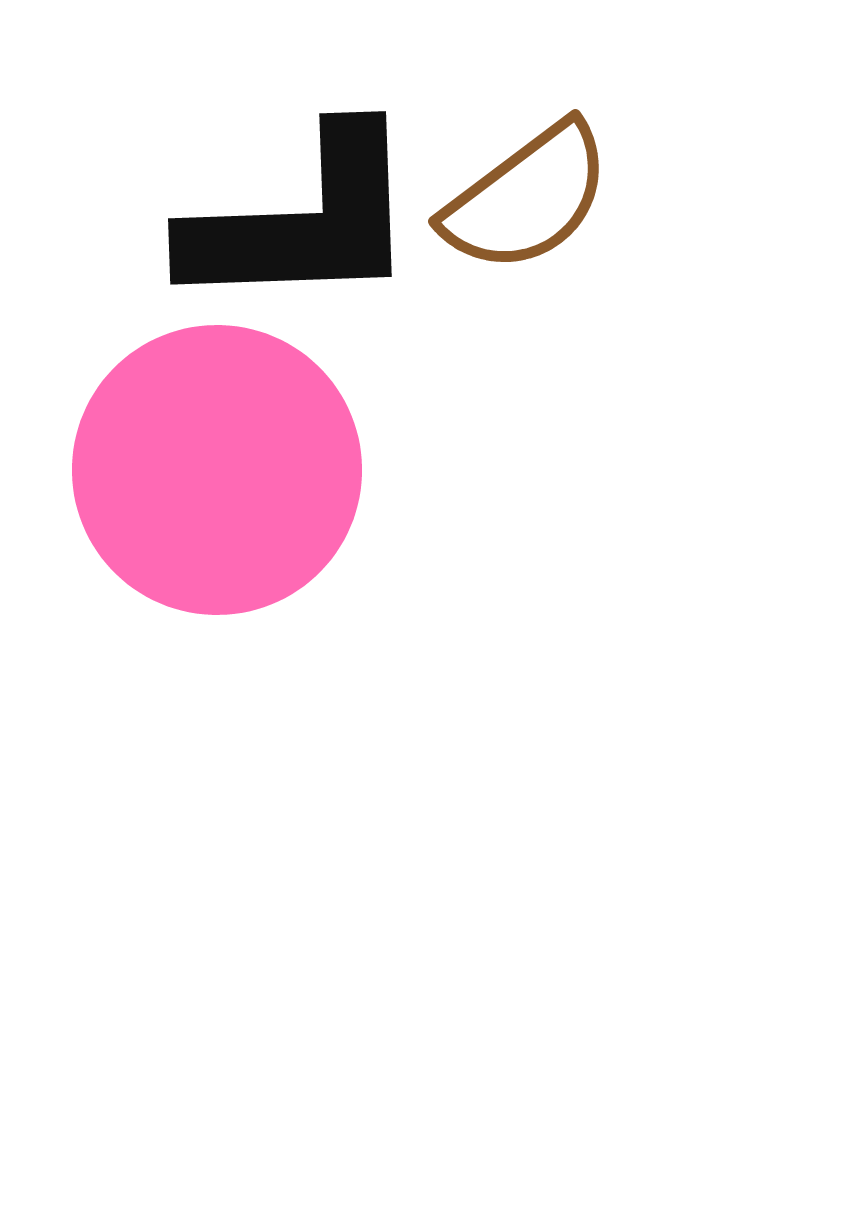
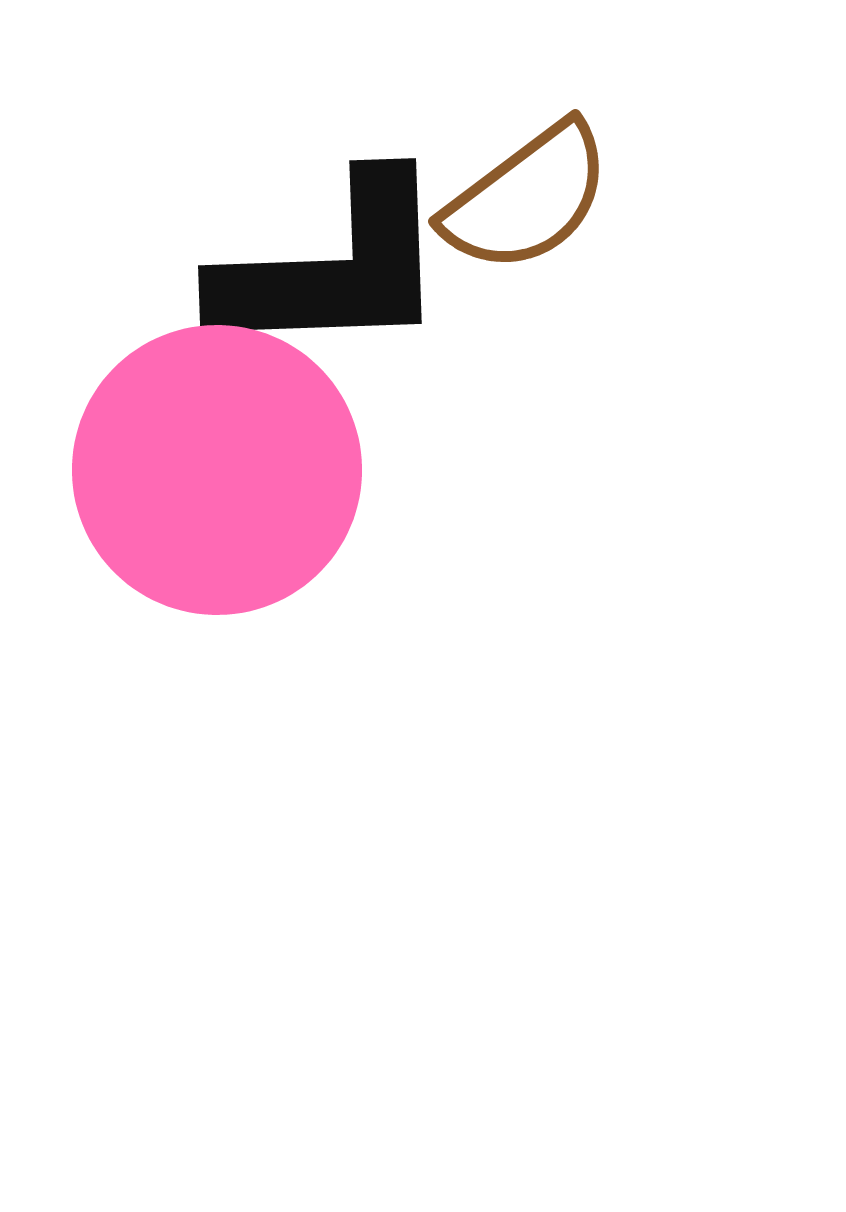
black L-shape: moved 30 px right, 47 px down
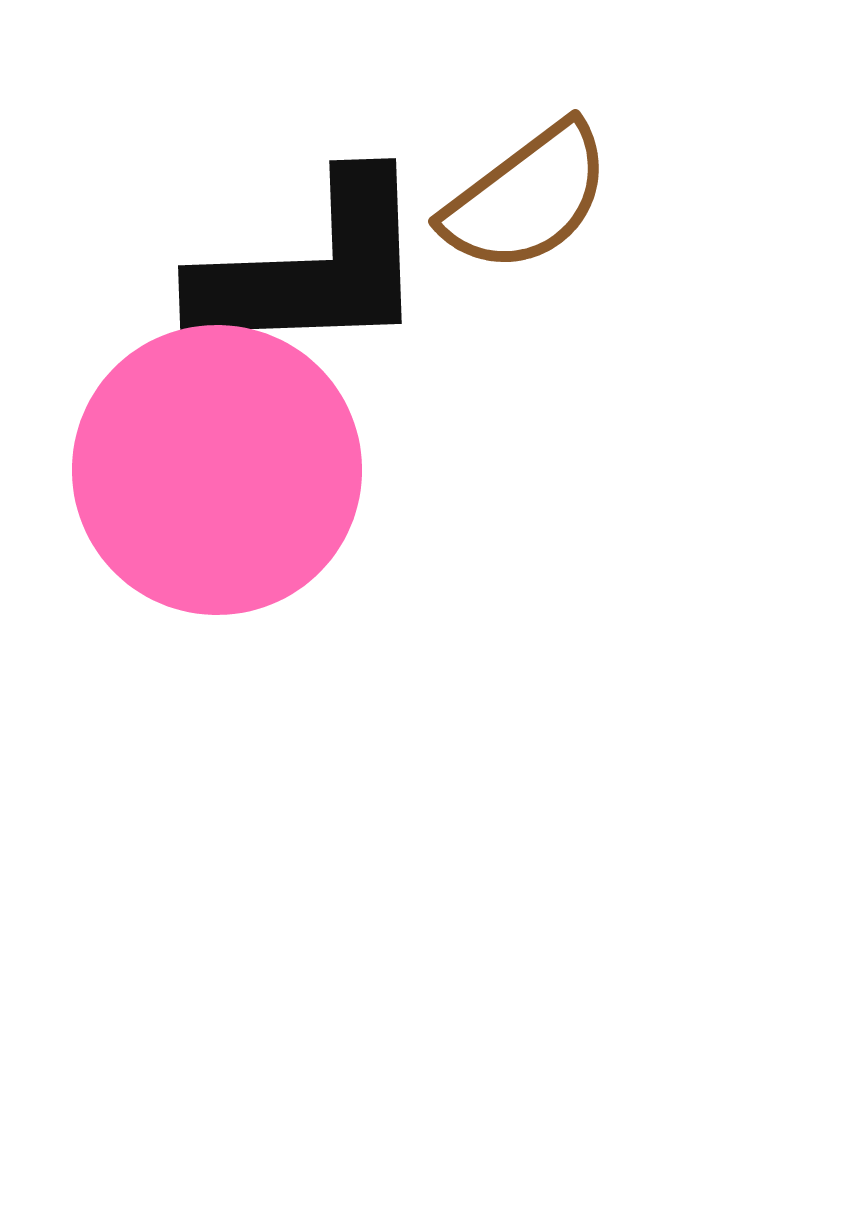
black L-shape: moved 20 px left
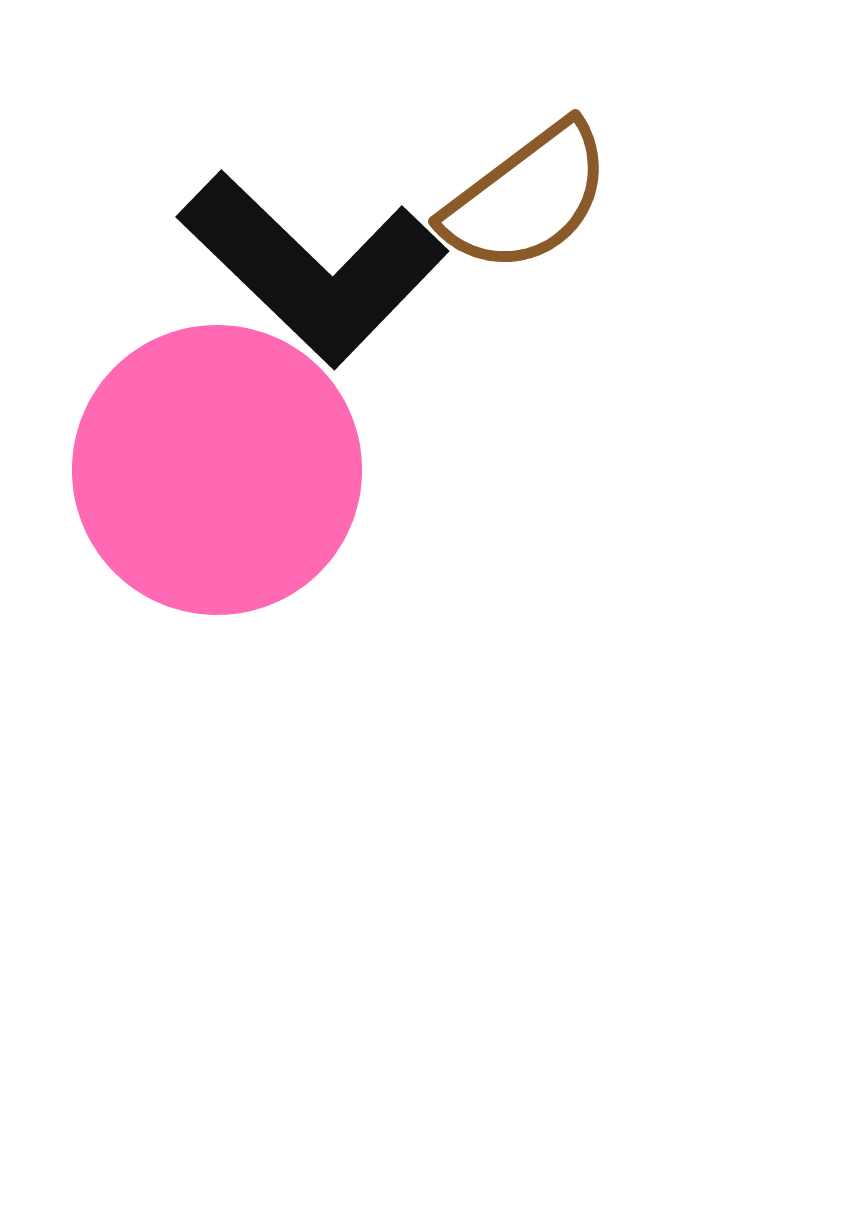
black L-shape: rotated 46 degrees clockwise
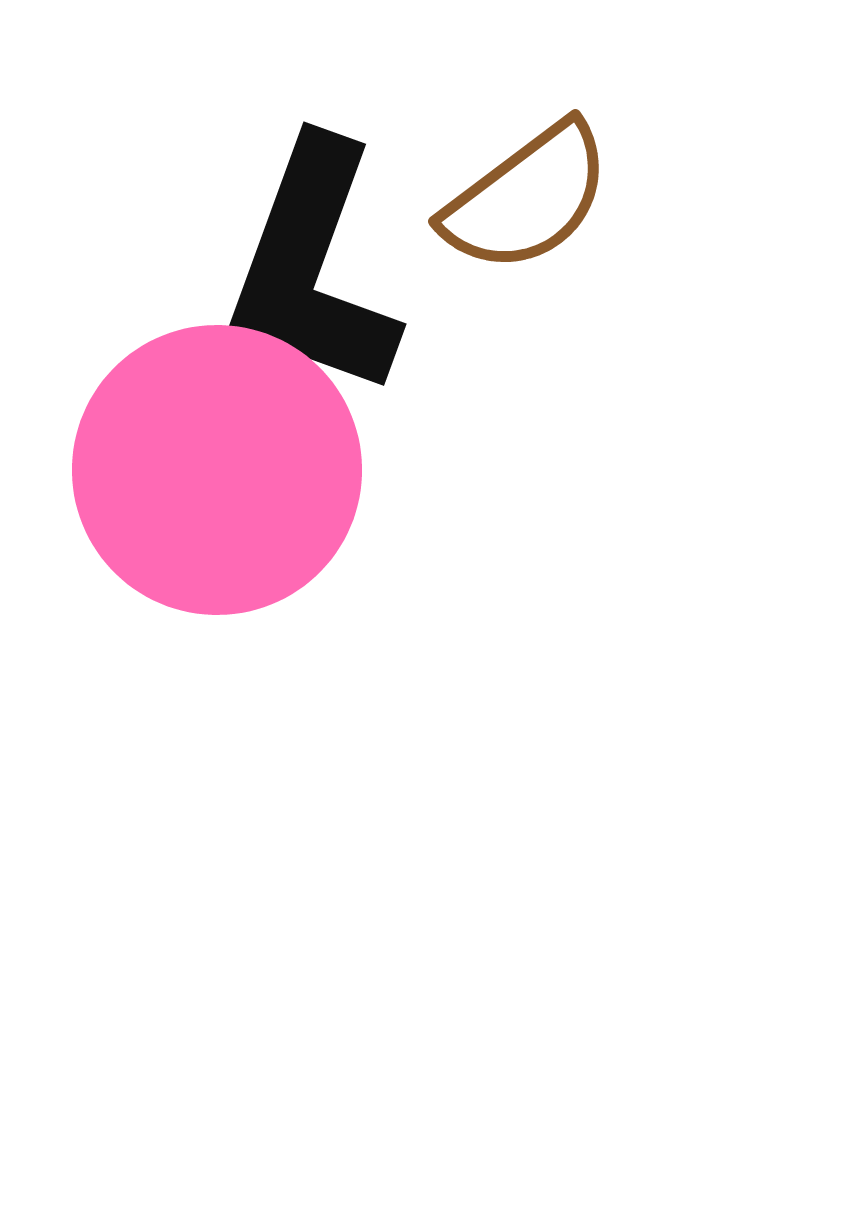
black L-shape: rotated 66 degrees clockwise
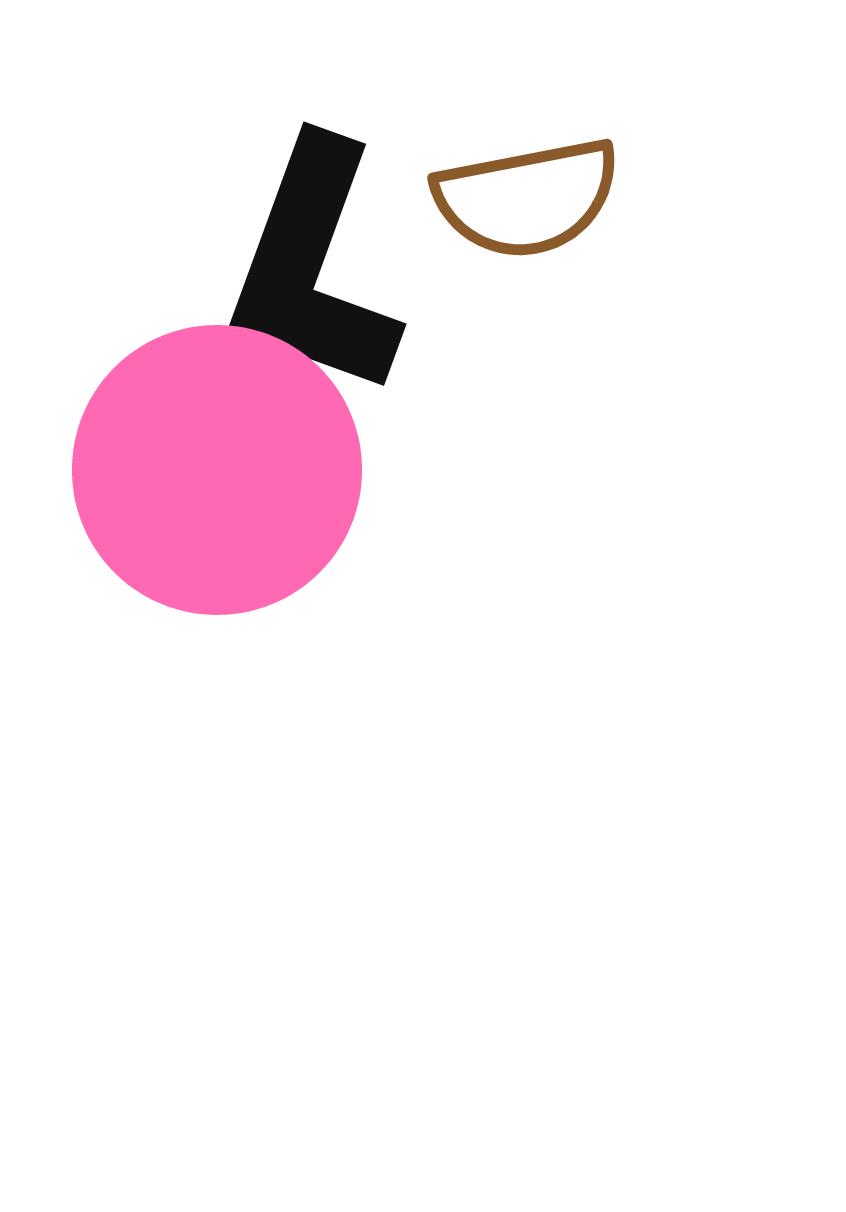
brown semicircle: rotated 26 degrees clockwise
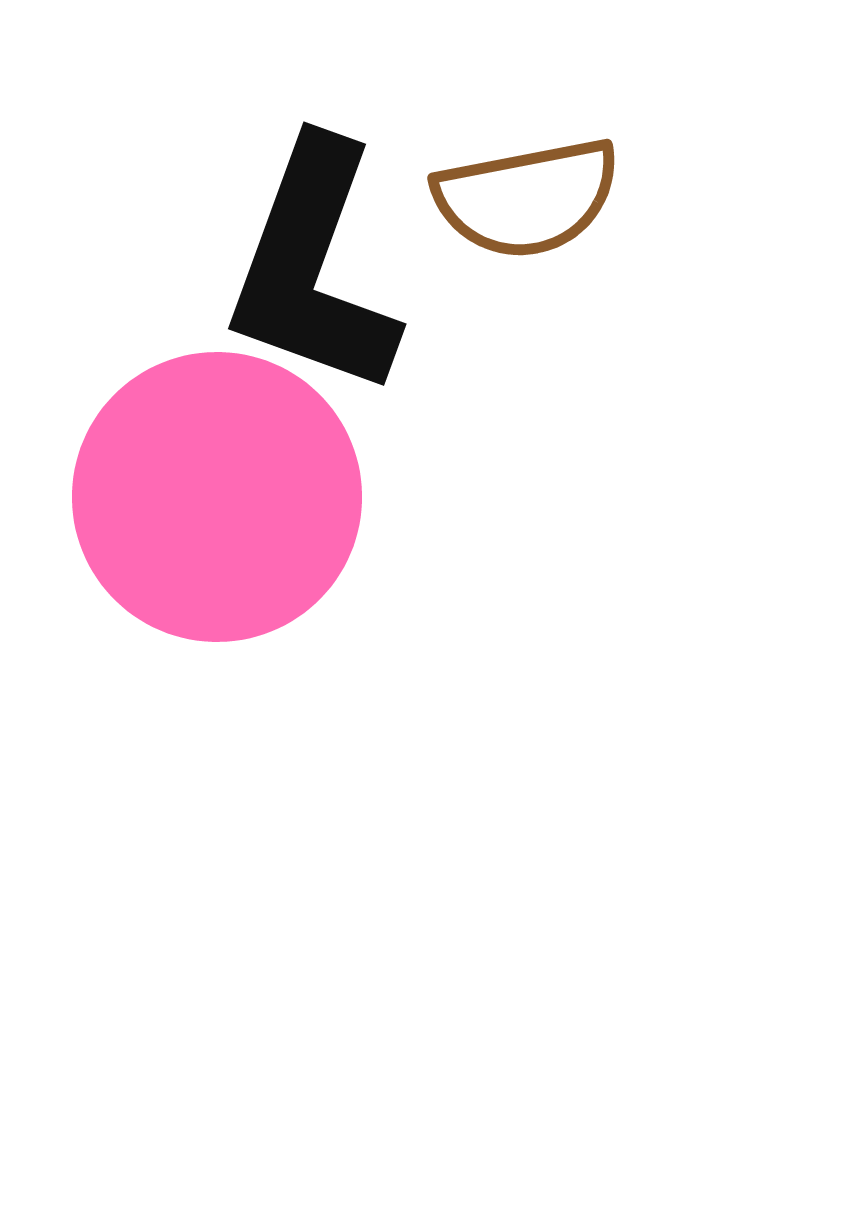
pink circle: moved 27 px down
